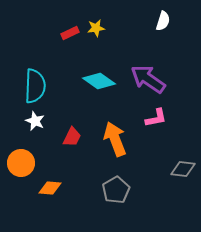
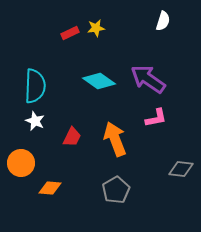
gray diamond: moved 2 px left
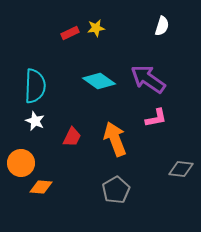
white semicircle: moved 1 px left, 5 px down
orange diamond: moved 9 px left, 1 px up
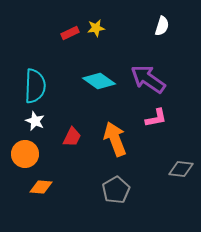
orange circle: moved 4 px right, 9 px up
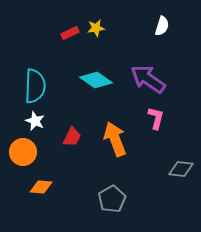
cyan diamond: moved 3 px left, 1 px up
pink L-shape: rotated 65 degrees counterclockwise
orange circle: moved 2 px left, 2 px up
gray pentagon: moved 4 px left, 9 px down
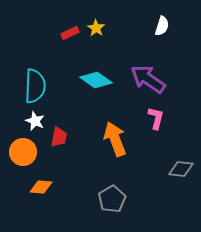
yellow star: rotated 30 degrees counterclockwise
red trapezoid: moved 13 px left; rotated 15 degrees counterclockwise
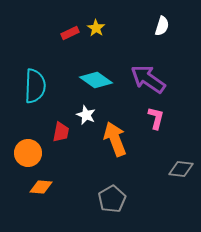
white star: moved 51 px right, 6 px up
red trapezoid: moved 2 px right, 5 px up
orange circle: moved 5 px right, 1 px down
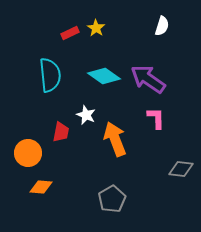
cyan diamond: moved 8 px right, 4 px up
cyan semicircle: moved 15 px right, 11 px up; rotated 8 degrees counterclockwise
pink L-shape: rotated 15 degrees counterclockwise
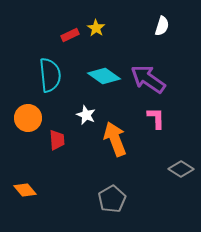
red rectangle: moved 2 px down
red trapezoid: moved 4 px left, 8 px down; rotated 15 degrees counterclockwise
orange circle: moved 35 px up
gray diamond: rotated 25 degrees clockwise
orange diamond: moved 16 px left, 3 px down; rotated 45 degrees clockwise
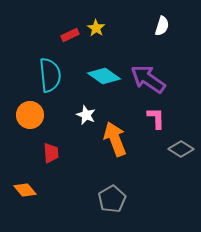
orange circle: moved 2 px right, 3 px up
red trapezoid: moved 6 px left, 13 px down
gray diamond: moved 20 px up
